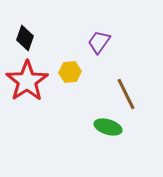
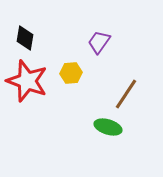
black diamond: rotated 10 degrees counterclockwise
yellow hexagon: moved 1 px right, 1 px down
red star: rotated 18 degrees counterclockwise
brown line: rotated 60 degrees clockwise
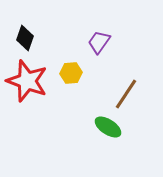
black diamond: rotated 10 degrees clockwise
green ellipse: rotated 16 degrees clockwise
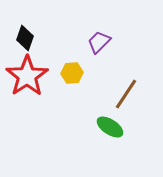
purple trapezoid: rotated 10 degrees clockwise
yellow hexagon: moved 1 px right
red star: moved 5 px up; rotated 18 degrees clockwise
green ellipse: moved 2 px right
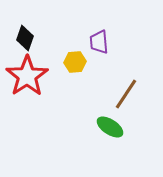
purple trapezoid: rotated 50 degrees counterclockwise
yellow hexagon: moved 3 px right, 11 px up
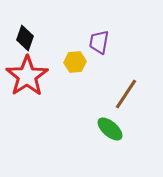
purple trapezoid: rotated 15 degrees clockwise
green ellipse: moved 2 px down; rotated 8 degrees clockwise
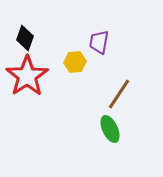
brown line: moved 7 px left
green ellipse: rotated 24 degrees clockwise
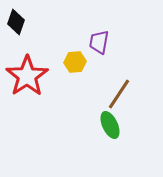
black diamond: moved 9 px left, 16 px up
green ellipse: moved 4 px up
